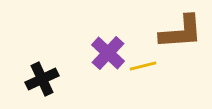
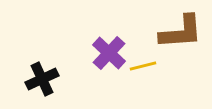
purple cross: moved 1 px right
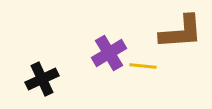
purple cross: rotated 16 degrees clockwise
yellow line: rotated 20 degrees clockwise
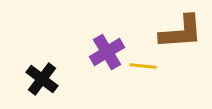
purple cross: moved 2 px left, 1 px up
black cross: rotated 28 degrees counterclockwise
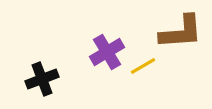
yellow line: rotated 36 degrees counterclockwise
black cross: rotated 32 degrees clockwise
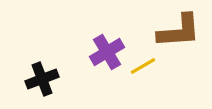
brown L-shape: moved 2 px left, 1 px up
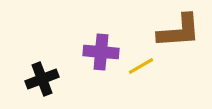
purple cross: moved 6 px left; rotated 36 degrees clockwise
yellow line: moved 2 px left
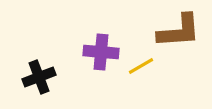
black cross: moved 3 px left, 2 px up
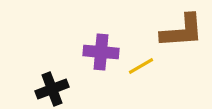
brown L-shape: moved 3 px right
black cross: moved 13 px right, 12 px down
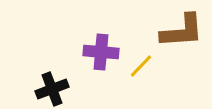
yellow line: rotated 16 degrees counterclockwise
